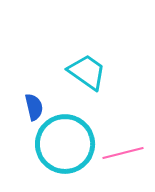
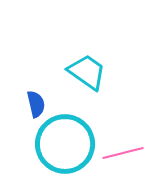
blue semicircle: moved 2 px right, 3 px up
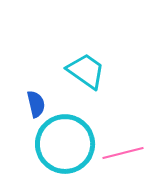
cyan trapezoid: moved 1 px left, 1 px up
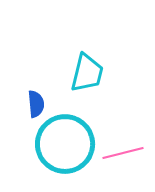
cyan trapezoid: moved 1 px right, 2 px down; rotated 69 degrees clockwise
blue semicircle: rotated 8 degrees clockwise
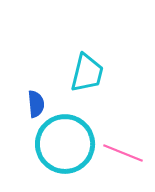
pink line: rotated 36 degrees clockwise
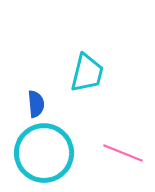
cyan circle: moved 21 px left, 9 px down
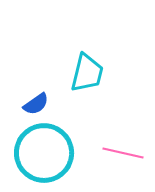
blue semicircle: rotated 60 degrees clockwise
pink line: rotated 9 degrees counterclockwise
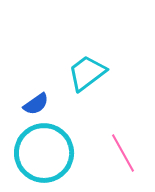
cyan trapezoid: rotated 141 degrees counterclockwise
pink line: rotated 48 degrees clockwise
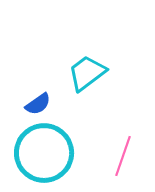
blue semicircle: moved 2 px right
pink line: moved 3 px down; rotated 48 degrees clockwise
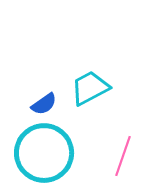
cyan trapezoid: moved 3 px right, 15 px down; rotated 9 degrees clockwise
blue semicircle: moved 6 px right
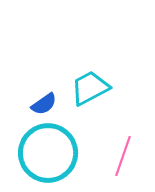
cyan circle: moved 4 px right
